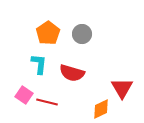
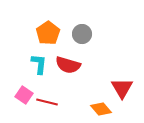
red semicircle: moved 4 px left, 8 px up
orange diamond: rotated 75 degrees clockwise
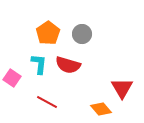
pink square: moved 12 px left, 17 px up
red line: rotated 15 degrees clockwise
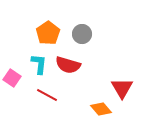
red line: moved 7 px up
